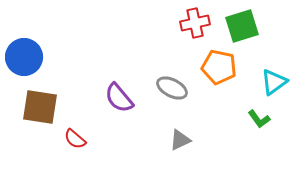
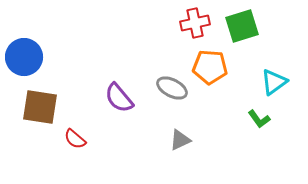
orange pentagon: moved 9 px left; rotated 8 degrees counterclockwise
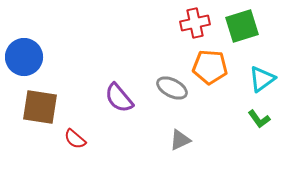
cyan triangle: moved 12 px left, 3 px up
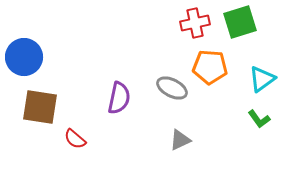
green square: moved 2 px left, 4 px up
purple semicircle: rotated 128 degrees counterclockwise
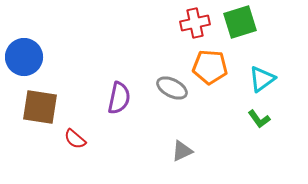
gray triangle: moved 2 px right, 11 px down
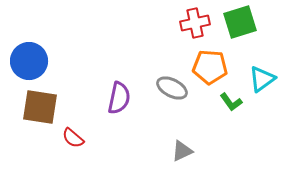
blue circle: moved 5 px right, 4 px down
green L-shape: moved 28 px left, 17 px up
red semicircle: moved 2 px left, 1 px up
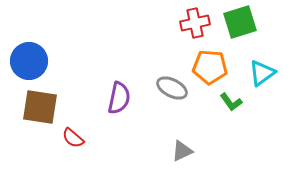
cyan triangle: moved 6 px up
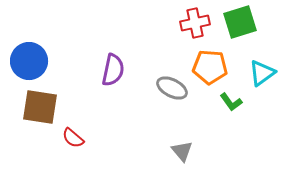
purple semicircle: moved 6 px left, 28 px up
gray triangle: rotated 45 degrees counterclockwise
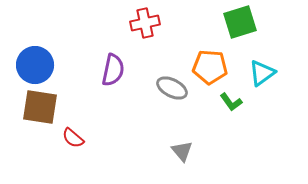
red cross: moved 50 px left
blue circle: moved 6 px right, 4 px down
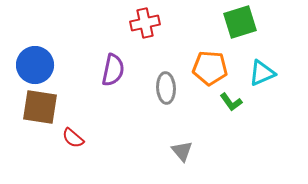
orange pentagon: moved 1 px down
cyan triangle: rotated 12 degrees clockwise
gray ellipse: moved 6 px left; rotated 60 degrees clockwise
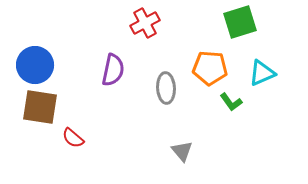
red cross: rotated 16 degrees counterclockwise
